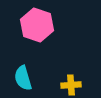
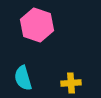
yellow cross: moved 2 px up
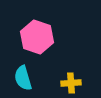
pink hexagon: moved 12 px down
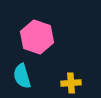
cyan semicircle: moved 1 px left, 2 px up
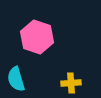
cyan semicircle: moved 6 px left, 3 px down
